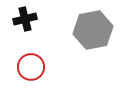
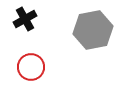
black cross: rotated 15 degrees counterclockwise
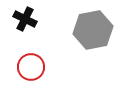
black cross: rotated 35 degrees counterclockwise
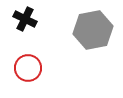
red circle: moved 3 px left, 1 px down
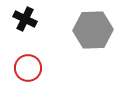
gray hexagon: rotated 9 degrees clockwise
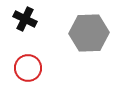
gray hexagon: moved 4 px left, 3 px down
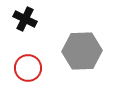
gray hexagon: moved 7 px left, 18 px down
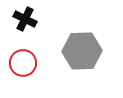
red circle: moved 5 px left, 5 px up
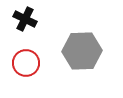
red circle: moved 3 px right
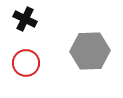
gray hexagon: moved 8 px right
